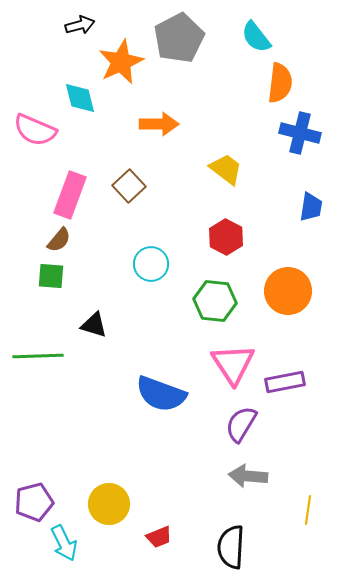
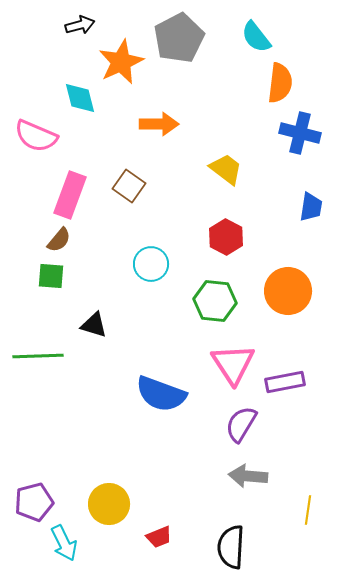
pink semicircle: moved 1 px right, 6 px down
brown square: rotated 12 degrees counterclockwise
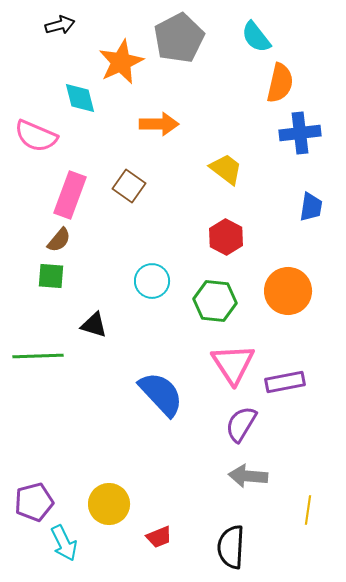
black arrow: moved 20 px left
orange semicircle: rotated 6 degrees clockwise
blue cross: rotated 21 degrees counterclockwise
cyan circle: moved 1 px right, 17 px down
blue semicircle: rotated 153 degrees counterclockwise
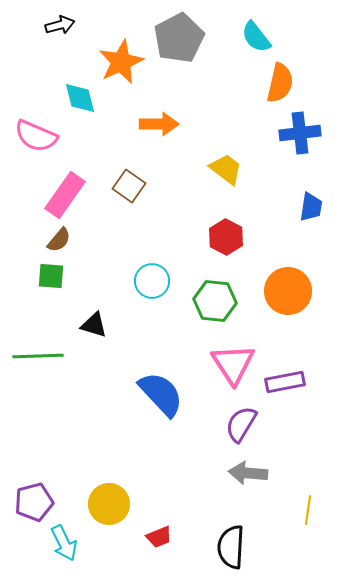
pink rectangle: moved 5 px left; rotated 15 degrees clockwise
gray arrow: moved 3 px up
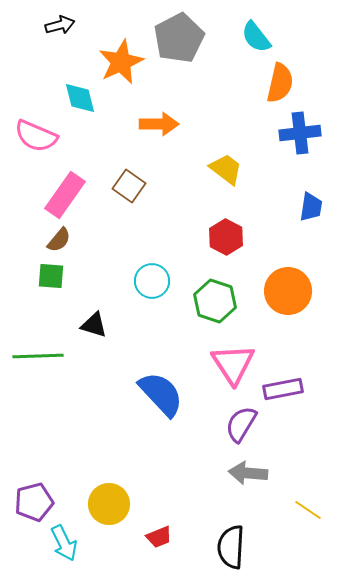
green hexagon: rotated 12 degrees clockwise
purple rectangle: moved 2 px left, 7 px down
yellow line: rotated 64 degrees counterclockwise
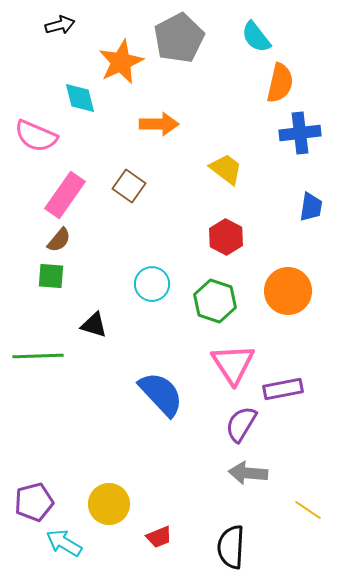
cyan circle: moved 3 px down
cyan arrow: rotated 147 degrees clockwise
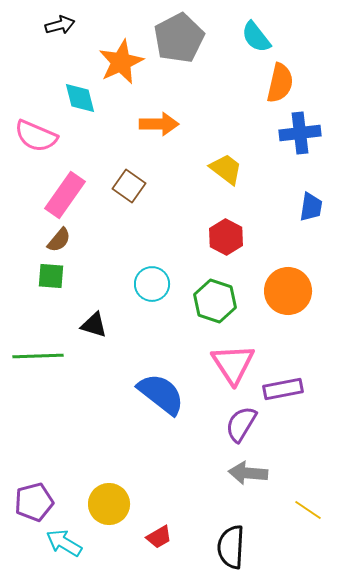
blue semicircle: rotated 9 degrees counterclockwise
red trapezoid: rotated 8 degrees counterclockwise
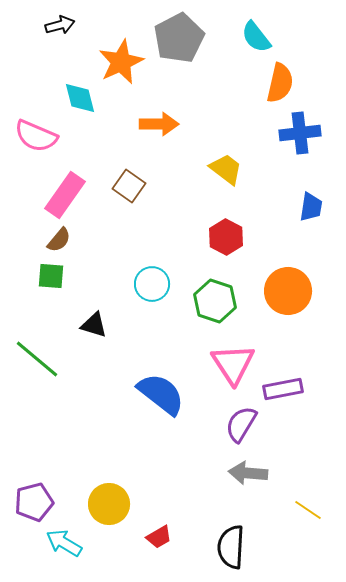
green line: moved 1 px left, 3 px down; rotated 42 degrees clockwise
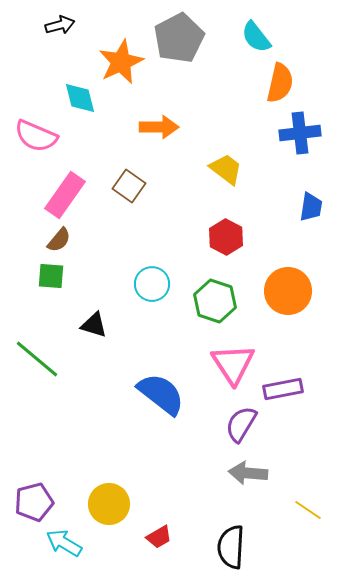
orange arrow: moved 3 px down
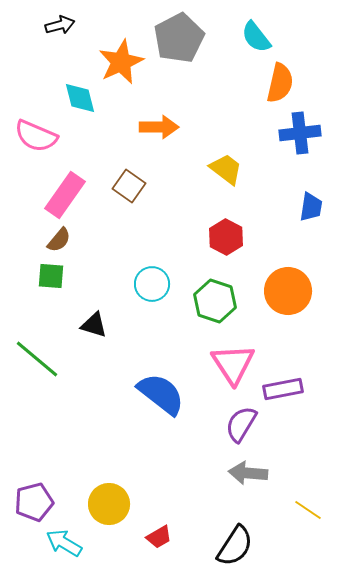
black semicircle: moved 4 px right, 1 px up; rotated 150 degrees counterclockwise
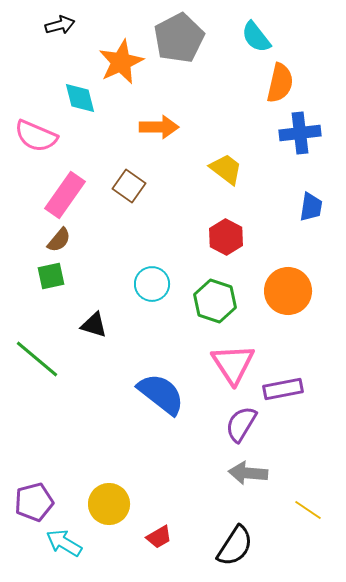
green square: rotated 16 degrees counterclockwise
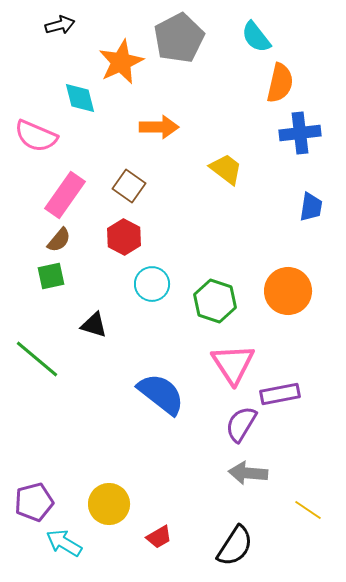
red hexagon: moved 102 px left
purple rectangle: moved 3 px left, 5 px down
